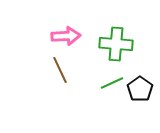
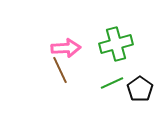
pink arrow: moved 12 px down
green cross: rotated 20 degrees counterclockwise
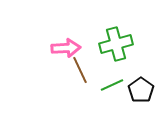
brown line: moved 20 px right
green line: moved 2 px down
black pentagon: moved 1 px right, 1 px down
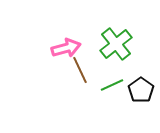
green cross: rotated 24 degrees counterclockwise
pink arrow: rotated 12 degrees counterclockwise
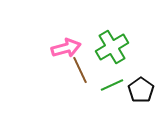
green cross: moved 4 px left, 3 px down; rotated 8 degrees clockwise
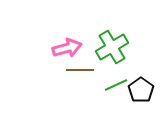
pink arrow: moved 1 px right
brown line: rotated 64 degrees counterclockwise
green line: moved 4 px right
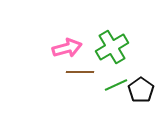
brown line: moved 2 px down
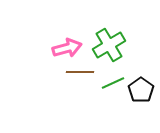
green cross: moved 3 px left, 2 px up
green line: moved 3 px left, 2 px up
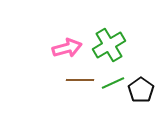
brown line: moved 8 px down
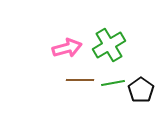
green line: rotated 15 degrees clockwise
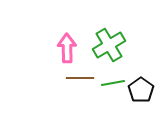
pink arrow: rotated 76 degrees counterclockwise
brown line: moved 2 px up
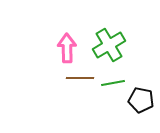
black pentagon: moved 10 px down; rotated 25 degrees counterclockwise
